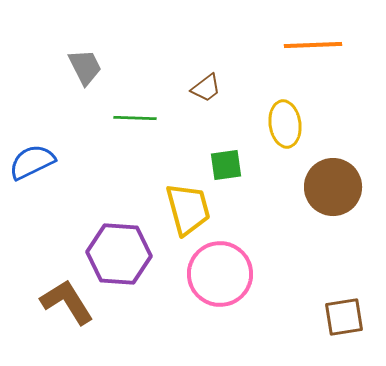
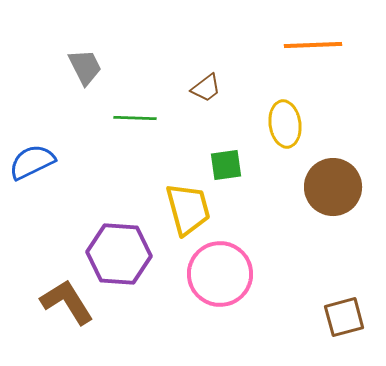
brown square: rotated 6 degrees counterclockwise
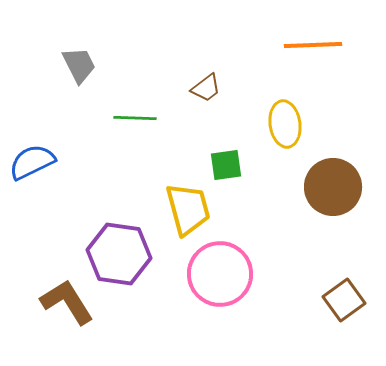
gray trapezoid: moved 6 px left, 2 px up
purple hexagon: rotated 4 degrees clockwise
brown square: moved 17 px up; rotated 21 degrees counterclockwise
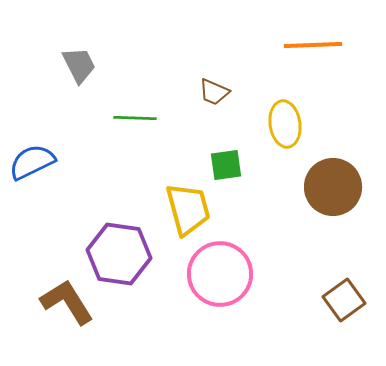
brown trapezoid: moved 8 px right, 4 px down; rotated 60 degrees clockwise
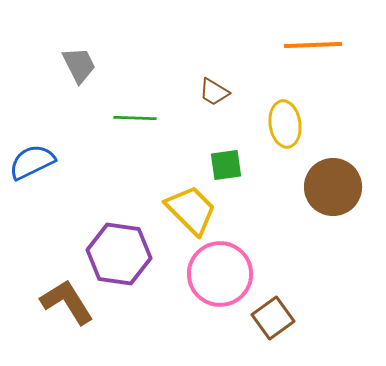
brown trapezoid: rotated 8 degrees clockwise
yellow trapezoid: moved 3 px right, 1 px down; rotated 30 degrees counterclockwise
brown square: moved 71 px left, 18 px down
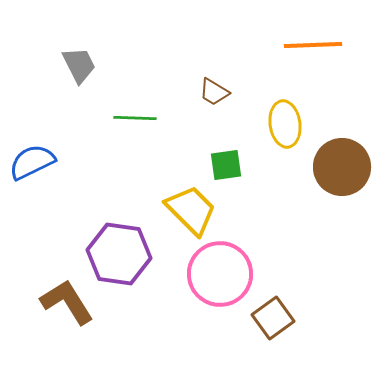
brown circle: moved 9 px right, 20 px up
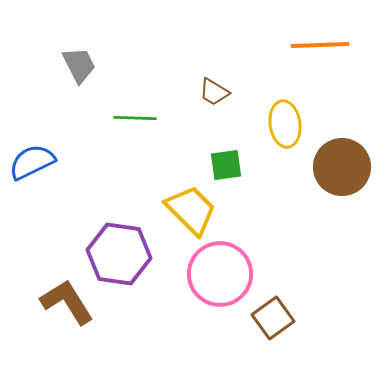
orange line: moved 7 px right
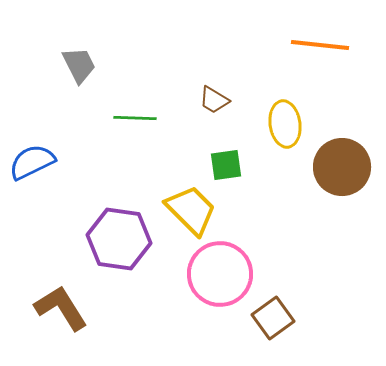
orange line: rotated 8 degrees clockwise
brown trapezoid: moved 8 px down
purple hexagon: moved 15 px up
brown L-shape: moved 6 px left, 6 px down
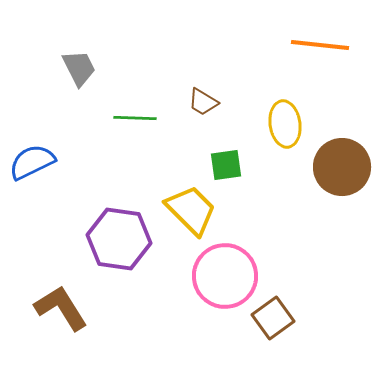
gray trapezoid: moved 3 px down
brown trapezoid: moved 11 px left, 2 px down
pink circle: moved 5 px right, 2 px down
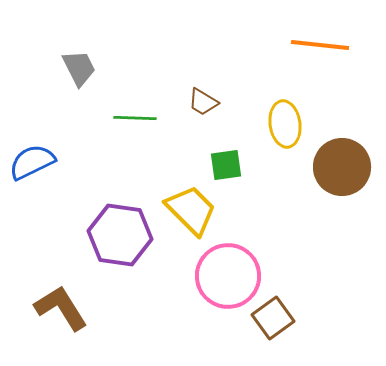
purple hexagon: moved 1 px right, 4 px up
pink circle: moved 3 px right
